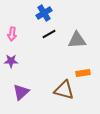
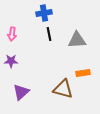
blue cross: rotated 21 degrees clockwise
black line: rotated 72 degrees counterclockwise
brown triangle: moved 1 px left, 1 px up
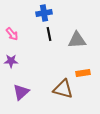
pink arrow: rotated 48 degrees counterclockwise
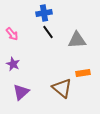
black line: moved 1 px left, 2 px up; rotated 24 degrees counterclockwise
purple star: moved 2 px right, 3 px down; rotated 24 degrees clockwise
brown triangle: moved 1 px left, 1 px up; rotated 25 degrees clockwise
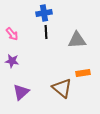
black line: moved 2 px left; rotated 32 degrees clockwise
purple star: moved 1 px left, 3 px up; rotated 16 degrees counterclockwise
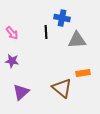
blue cross: moved 18 px right, 5 px down; rotated 21 degrees clockwise
pink arrow: moved 1 px up
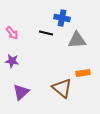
black line: moved 1 px down; rotated 72 degrees counterclockwise
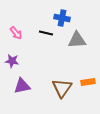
pink arrow: moved 4 px right
orange rectangle: moved 5 px right, 9 px down
brown triangle: rotated 25 degrees clockwise
purple triangle: moved 1 px right, 6 px up; rotated 30 degrees clockwise
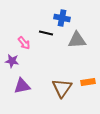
pink arrow: moved 8 px right, 10 px down
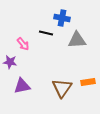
pink arrow: moved 1 px left, 1 px down
purple star: moved 2 px left, 1 px down
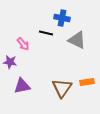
gray triangle: rotated 30 degrees clockwise
orange rectangle: moved 1 px left
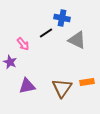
black line: rotated 48 degrees counterclockwise
purple star: rotated 16 degrees clockwise
purple triangle: moved 5 px right
